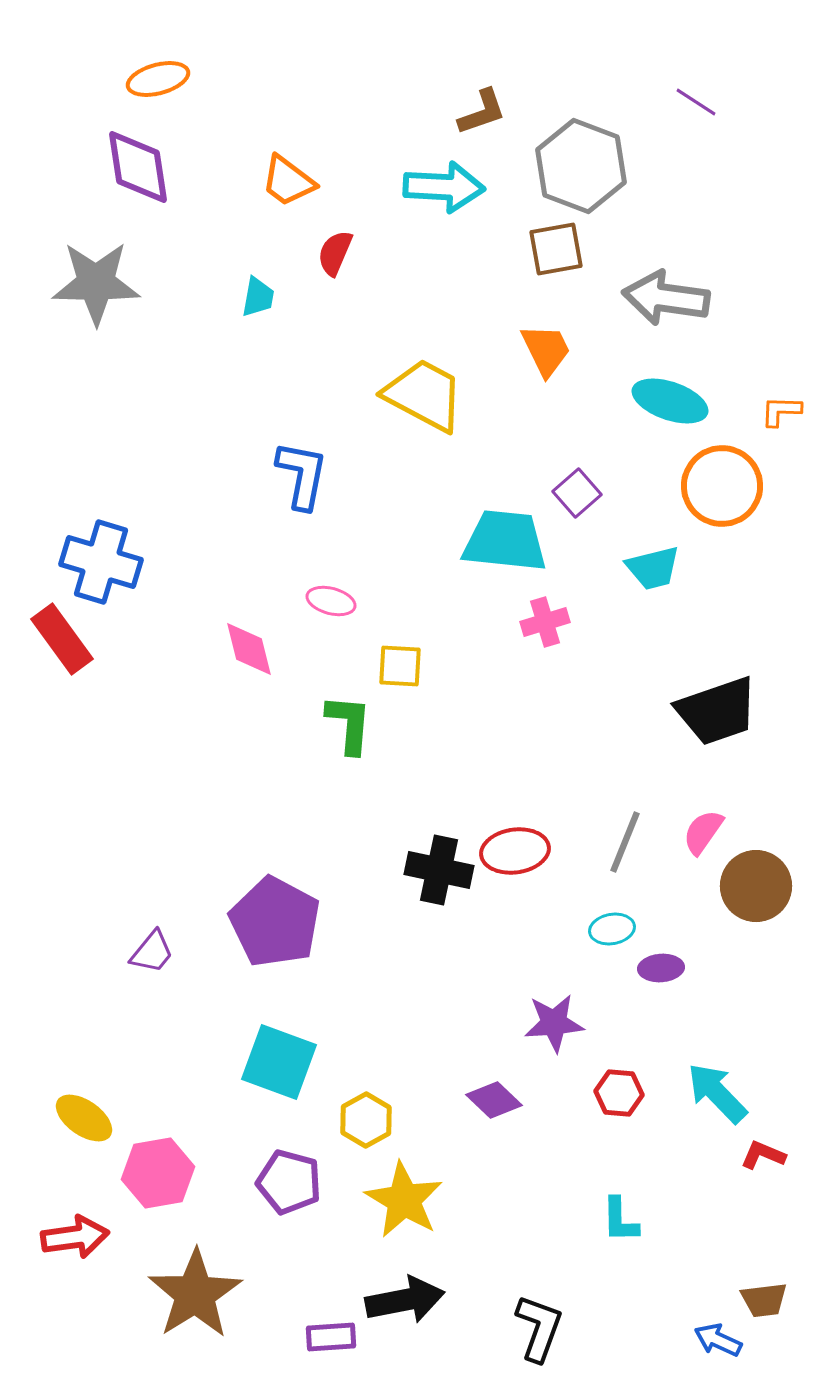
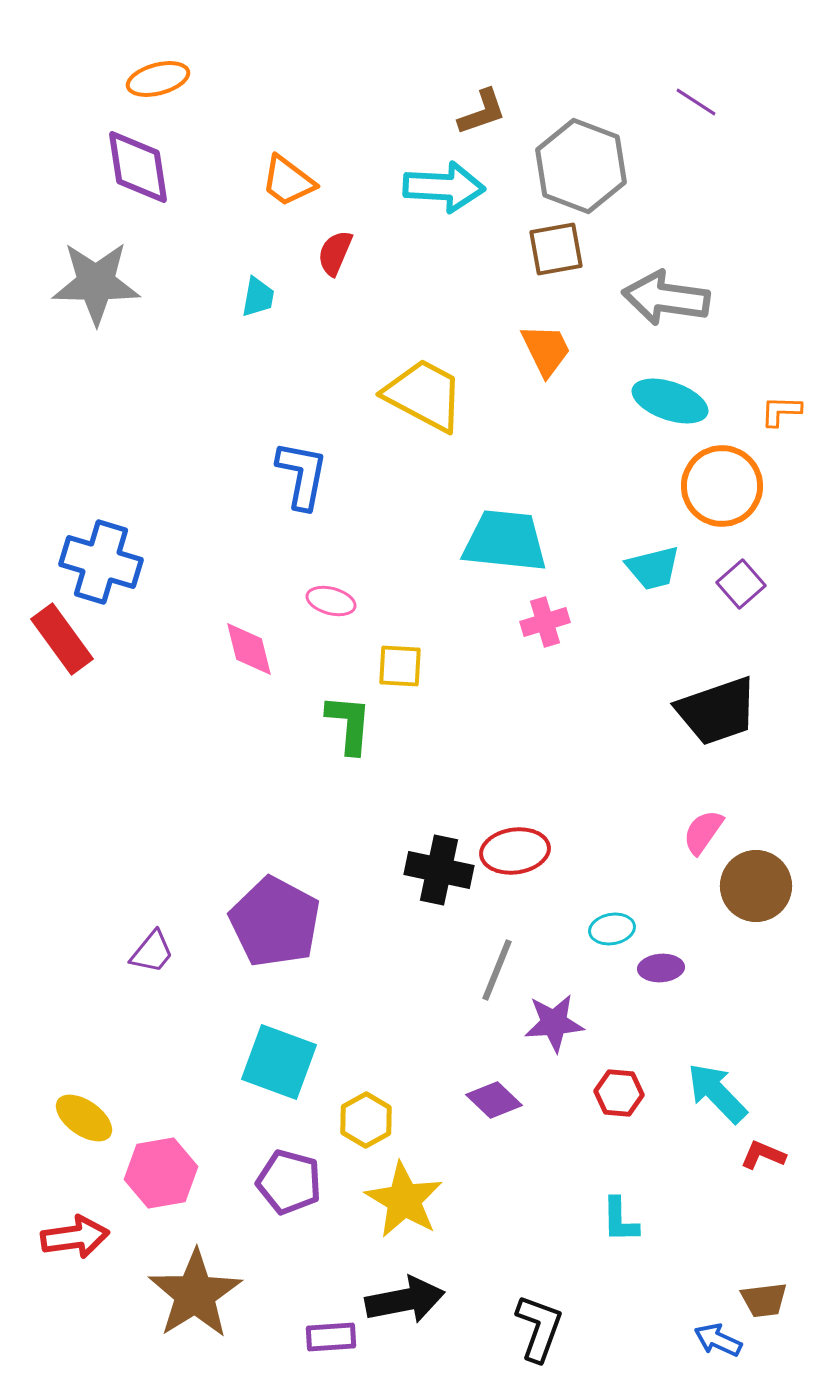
purple square at (577, 493): moved 164 px right, 91 px down
gray line at (625, 842): moved 128 px left, 128 px down
pink hexagon at (158, 1173): moved 3 px right
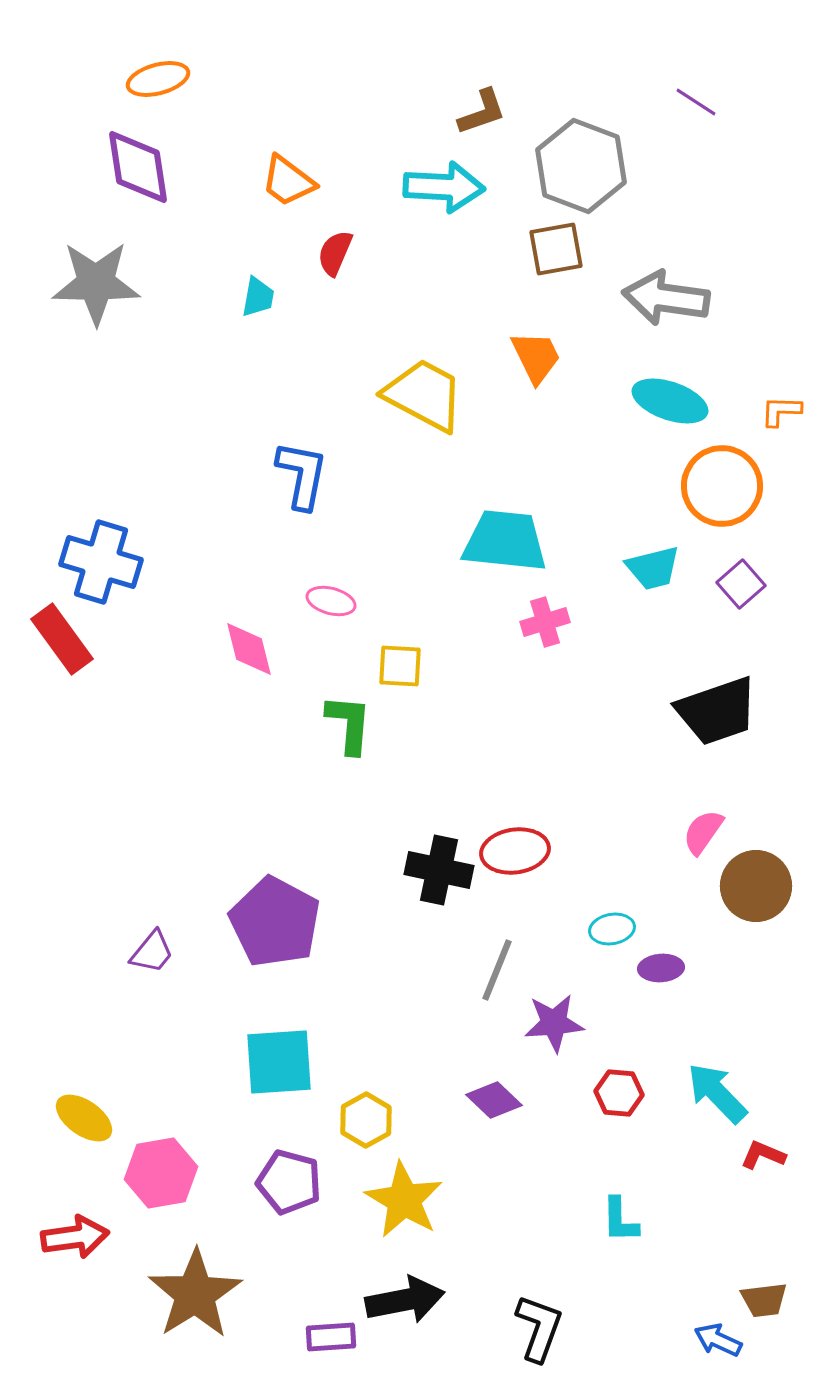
orange trapezoid at (546, 350): moved 10 px left, 7 px down
cyan square at (279, 1062): rotated 24 degrees counterclockwise
